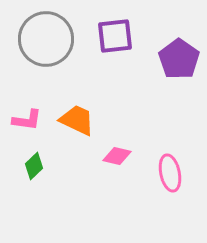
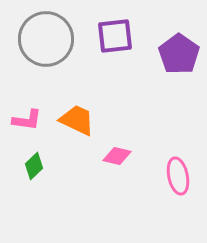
purple pentagon: moved 5 px up
pink ellipse: moved 8 px right, 3 px down
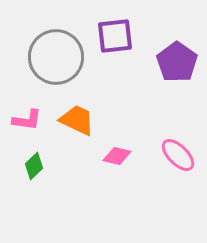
gray circle: moved 10 px right, 18 px down
purple pentagon: moved 2 px left, 8 px down
pink ellipse: moved 21 px up; rotated 33 degrees counterclockwise
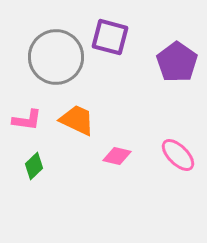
purple square: moved 5 px left, 1 px down; rotated 21 degrees clockwise
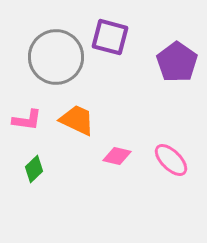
pink ellipse: moved 7 px left, 5 px down
green diamond: moved 3 px down
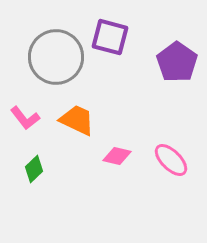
pink L-shape: moved 2 px left, 2 px up; rotated 44 degrees clockwise
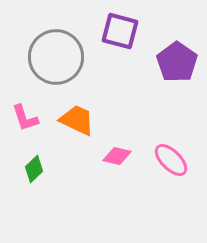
purple square: moved 10 px right, 6 px up
pink L-shape: rotated 20 degrees clockwise
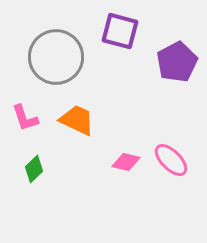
purple pentagon: rotated 9 degrees clockwise
pink diamond: moved 9 px right, 6 px down
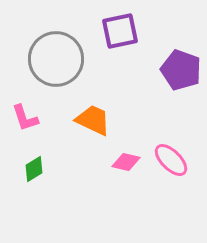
purple square: rotated 27 degrees counterclockwise
gray circle: moved 2 px down
purple pentagon: moved 4 px right, 8 px down; rotated 24 degrees counterclockwise
orange trapezoid: moved 16 px right
green diamond: rotated 12 degrees clockwise
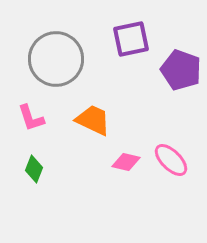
purple square: moved 11 px right, 8 px down
pink L-shape: moved 6 px right
green diamond: rotated 36 degrees counterclockwise
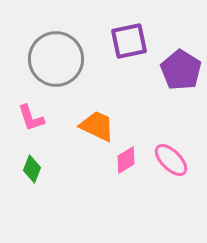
purple square: moved 2 px left, 2 px down
purple pentagon: rotated 12 degrees clockwise
orange trapezoid: moved 4 px right, 6 px down
pink diamond: moved 2 px up; rotated 44 degrees counterclockwise
green diamond: moved 2 px left
